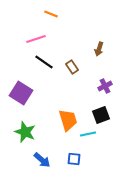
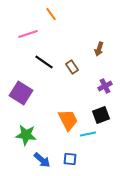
orange line: rotated 32 degrees clockwise
pink line: moved 8 px left, 5 px up
orange trapezoid: rotated 10 degrees counterclockwise
green star: moved 1 px right, 3 px down; rotated 15 degrees counterclockwise
blue square: moved 4 px left
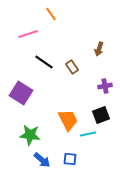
purple cross: rotated 16 degrees clockwise
green star: moved 4 px right
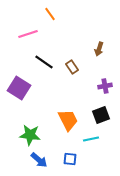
orange line: moved 1 px left
purple square: moved 2 px left, 5 px up
cyan line: moved 3 px right, 5 px down
blue arrow: moved 3 px left
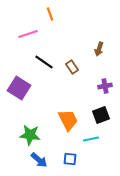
orange line: rotated 16 degrees clockwise
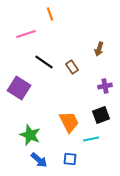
pink line: moved 2 px left
orange trapezoid: moved 1 px right, 2 px down
green star: rotated 15 degrees clockwise
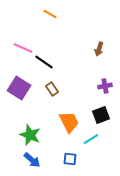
orange line: rotated 40 degrees counterclockwise
pink line: moved 3 px left, 14 px down; rotated 42 degrees clockwise
brown rectangle: moved 20 px left, 22 px down
cyan line: rotated 21 degrees counterclockwise
blue arrow: moved 7 px left
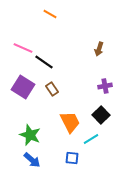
purple square: moved 4 px right, 1 px up
black square: rotated 24 degrees counterclockwise
orange trapezoid: moved 1 px right
blue square: moved 2 px right, 1 px up
